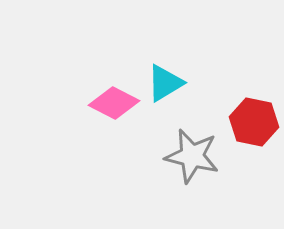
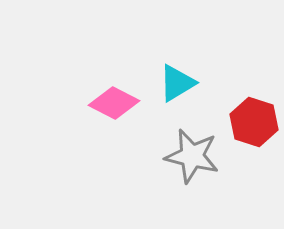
cyan triangle: moved 12 px right
red hexagon: rotated 6 degrees clockwise
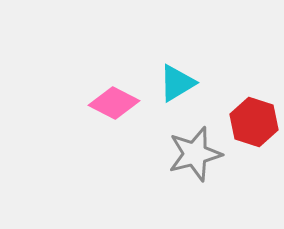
gray star: moved 3 px right, 2 px up; rotated 28 degrees counterclockwise
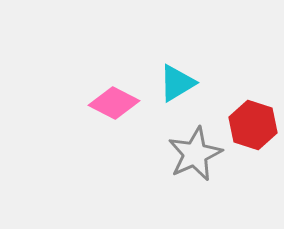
red hexagon: moved 1 px left, 3 px down
gray star: rotated 10 degrees counterclockwise
